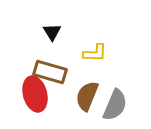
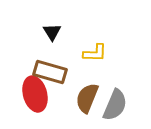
brown semicircle: moved 2 px down
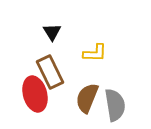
brown rectangle: rotated 48 degrees clockwise
gray semicircle: rotated 32 degrees counterclockwise
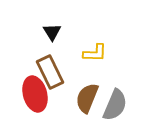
gray semicircle: rotated 32 degrees clockwise
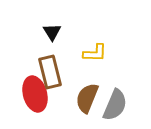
brown rectangle: rotated 12 degrees clockwise
